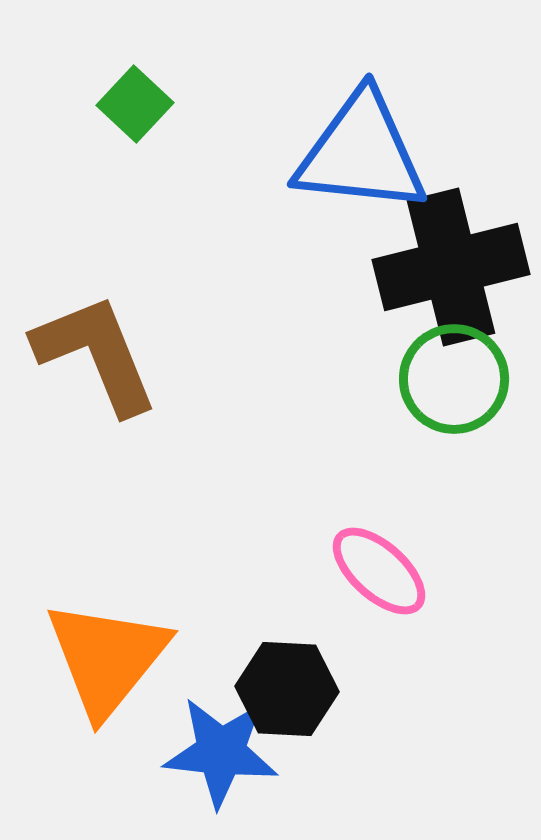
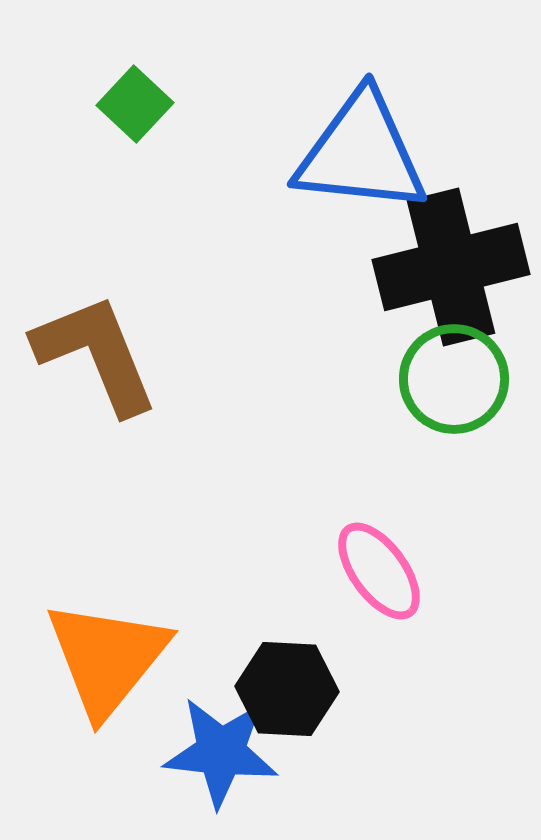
pink ellipse: rotated 12 degrees clockwise
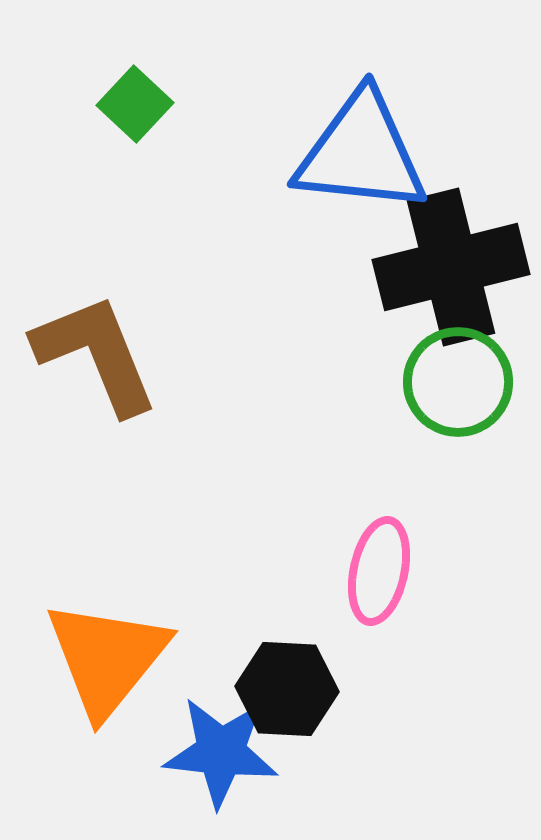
green circle: moved 4 px right, 3 px down
pink ellipse: rotated 48 degrees clockwise
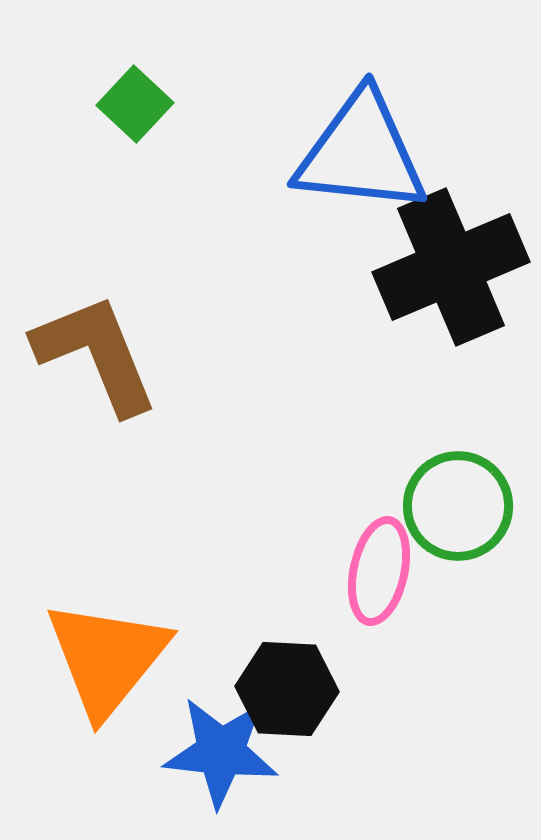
black cross: rotated 9 degrees counterclockwise
green circle: moved 124 px down
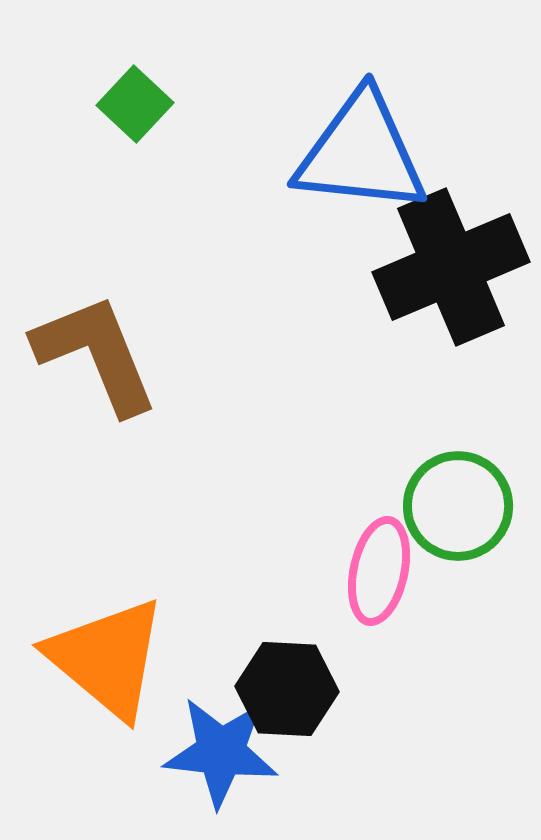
orange triangle: rotated 29 degrees counterclockwise
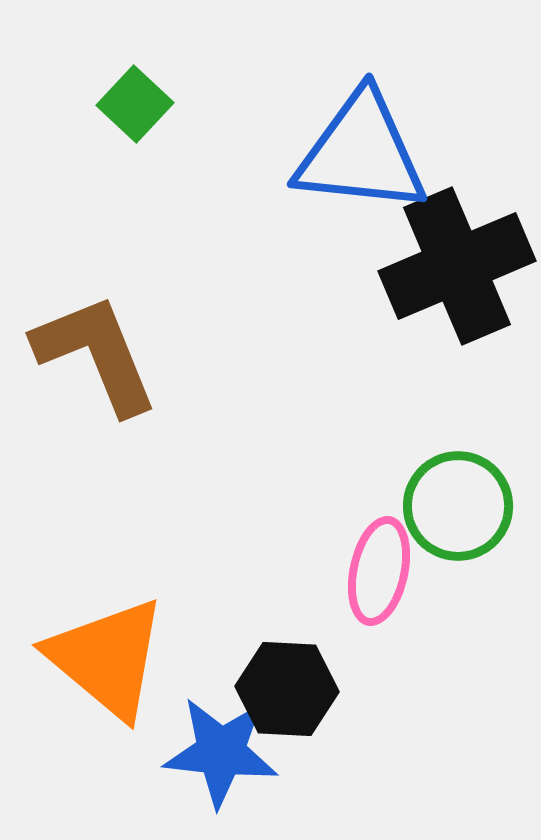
black cross: moved 6 px right, 1 px up
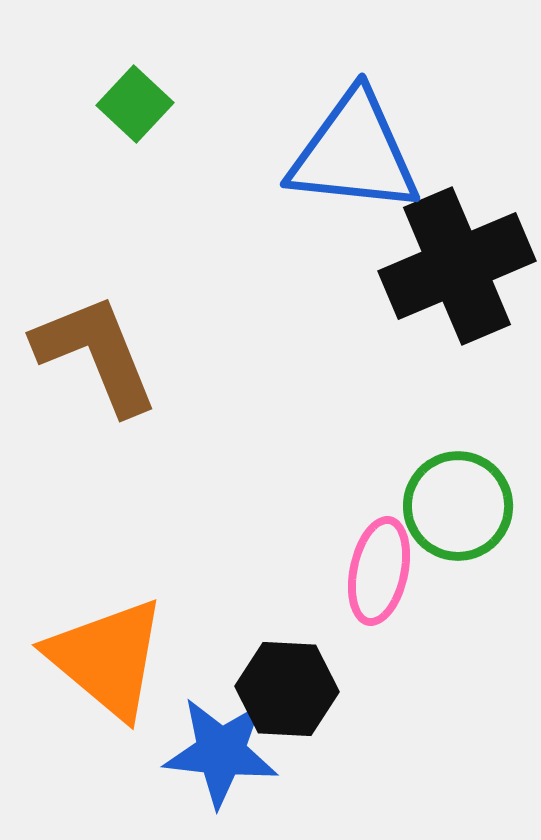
blue triangle: moved 7 px left
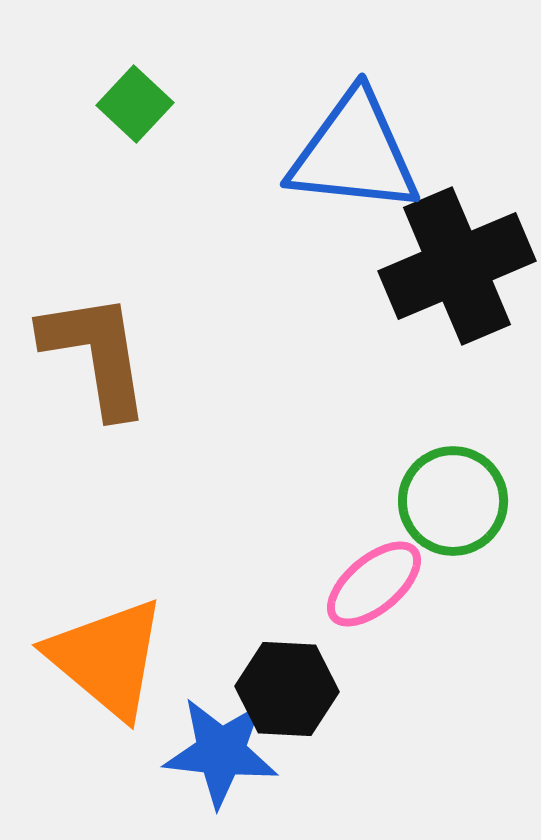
brown L-shape: rotated 13 degrees clockwise
green circle: moved 5 px left, 5 px up
pink ellipse: moved 5 px left, 13 px down; rotated 38 degrees clockwise
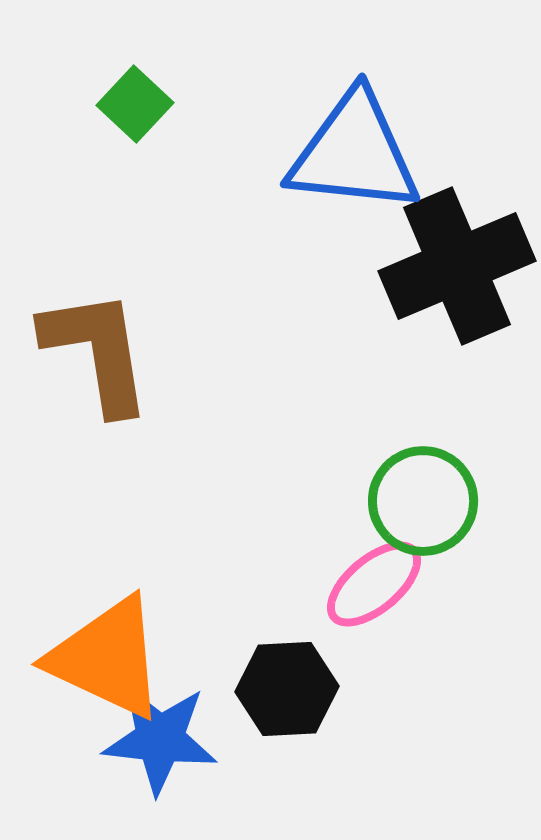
brown L-shape: moved 1 px right, 3 px up
green circle: moved 30 px left
orange triangle: rotated 15 degrees counterclockwise
black hexagon: rotated 6 degrees counterclockwise
blue star: moved 61 px left, 13 px up
